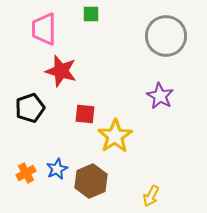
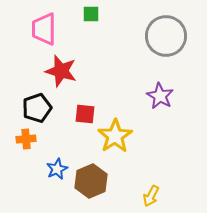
black pentagon: moved 7 px right
orange cross: moved 34 px up; rotated 24 degrees clockwise
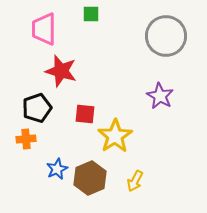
brown hexagon: moved 1 px left, 3 px up
yellow arrow: moved 16 px left, 15 px up
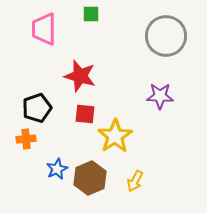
red star: moved 19 px right, 5 px down
purple star: rotated 28 degrees counterclockwise
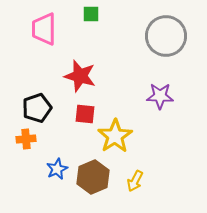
brown hexagon: moved 3 px right, 1 px up
